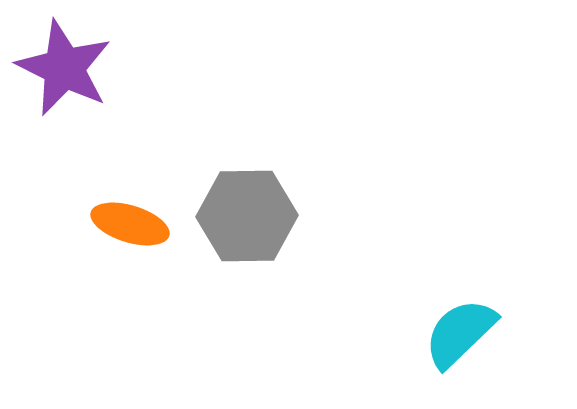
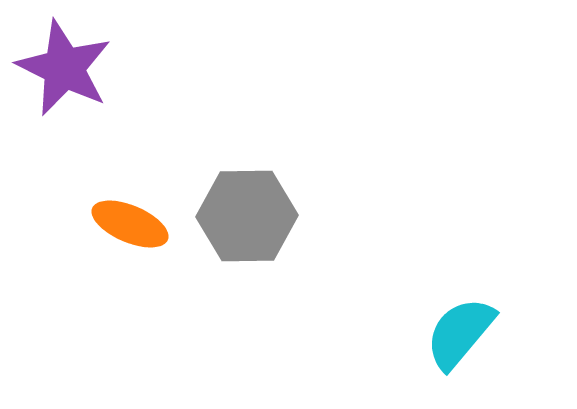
orange ellipse: rotated 6 degrees clockwise
cyan semicircle: rotated 6 degrees counterclockwise
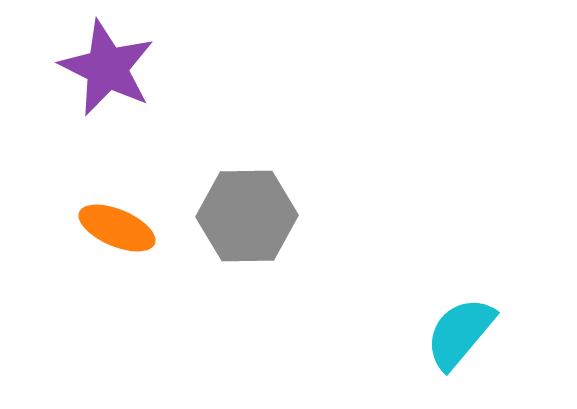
purple star: moved 43 px right
orange ellipse: moved 13 px left, 4 px down
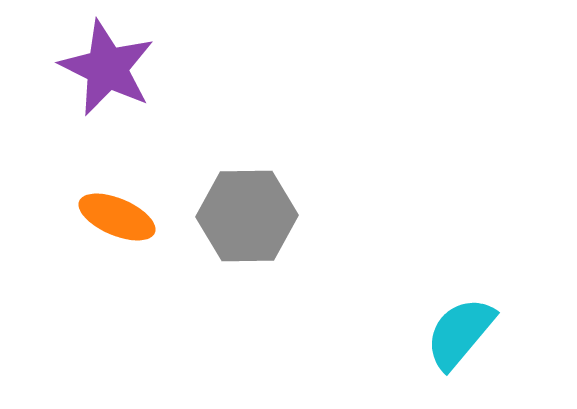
orange ellipse: moved 11 px up
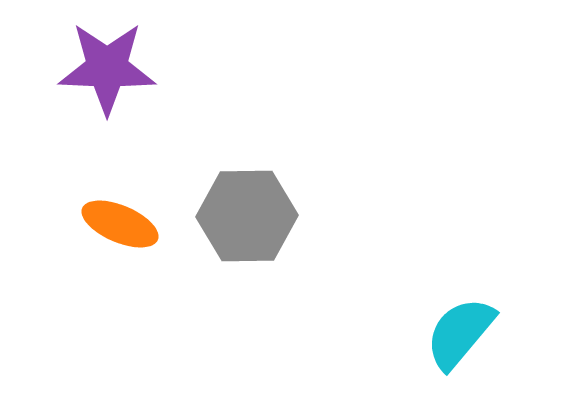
purple star: rotated 24 degrees counterclockwise
orange ellipse: moved 3 px right, 7 px down
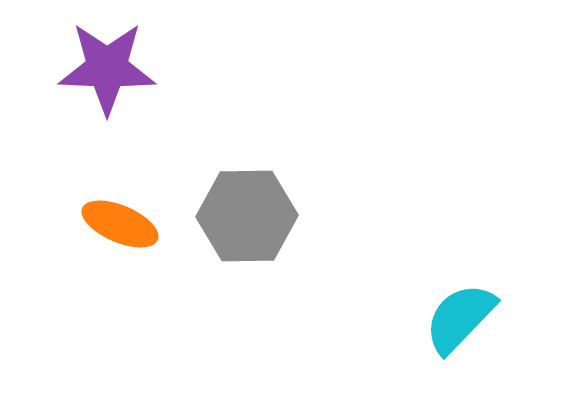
cyan semicircle: moved 15 px up; rotated 4 degrees clockwise
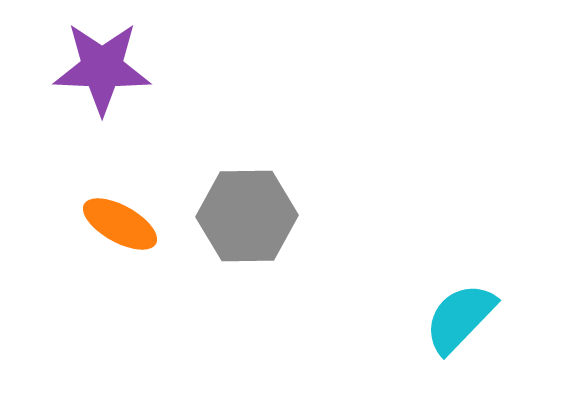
purple star: moved 5 px left
orange ellipse: rotated 6 degrees clockwise
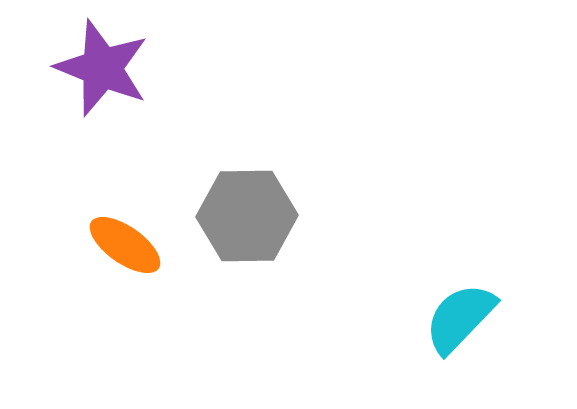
purple star: rotated 20 degrees clockwise
orange ellipse: moved 5 px right, 21 px down; rotated 6 degrees clockwise
